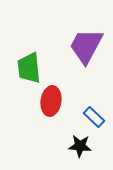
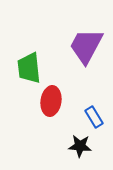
blue rectangle: rotated 15 degrees clockwise
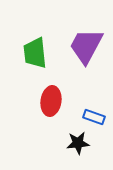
green trapezoid: moved 6 px right, 15 px up
blue rectangle: rotated 40 degrees counterclockwise
black star: moved 2 px left, 3 px up; rotated 10 degrees counterclockwise
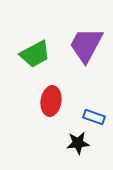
purple trapezoid: moved 1 px up
green trapezoid: moved 1 px down; rotated 112 degrees counterclockwise
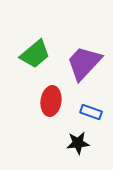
purple trapezoid: moved 2 px left, 18 px down; rotated 15 degrees clockwise
green trapezoid: rotated 12 degrees counterclockwise
blue rectangle: moved 3 px left, 5 px up
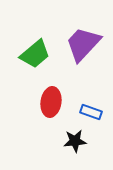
purple trapezoid: moved 1 px left, 19 px up
red ellipse: moved 1 px down
black star: moved 3 px left, 2 px up
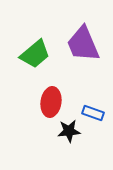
purple trapezoid: rotated 66 degrees counterclockwise
blue rectangle: moved 2 px right, 1 px down
black star: moved 6 px left, 10 px up
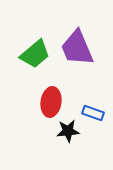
purple trapezoid: moved 6 px left, 4 px down
black star: moved 1 px left
